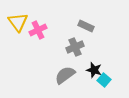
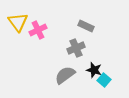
gray cross: moved 1 px right, 1 px down
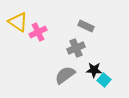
yellow triangle: rotated 20 degrees counterclockwise
pink cross: moved 2 px down
black star: rotated 14 degrees counterclockwise
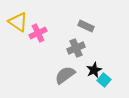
pink cross: moved 1 px down
black star: rotated 28 degrees counterclockwise
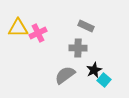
yellow triangle: moved 6 px down; rotated 35 degrees counterclockwise
gray cross: moved 2 px right; rotated 24 degrees clockwise
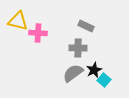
yellow triangle: moved 7 px up; rotated 15 degrees clockwise
pink cross: rotated 30 degrees clockwise
gray semicircle: moved 8 px right, 2 px up
